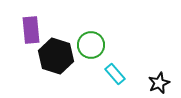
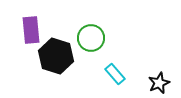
green circle: moved 7 px up
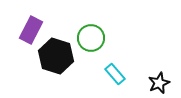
purple rectangle: rotated 32 degrees clockwise
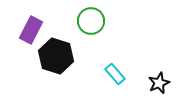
green circle: moved 17 px up
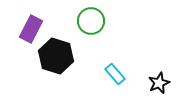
purple rectangle: moved 1 px up
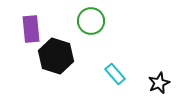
purple rectangle: rotated 32 degrees counterclockwise
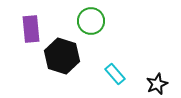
black hexagon: moved 6 px right
black star: moved 2 px left, 1 px down
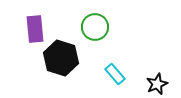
green circle: moved 4 px right, 6 px down
purple rectangle: moved 4 px right
black hexagon: moved 1 px left, 2 px down
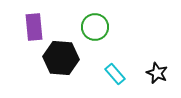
purple rectangle: moved 1 px left, 2 px up
black hexagon: rotated 12 degrees counterclockwise
black star: moved 11 px up; rotated 25 degrees counterclockwise
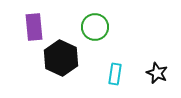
black hexagon: rotated 20 degrees clockwise
cyan rectangle: rotated 50 degrees clockwise
